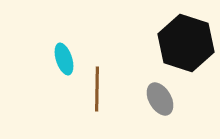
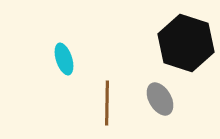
brown line: moved 10 px right, 14 px down
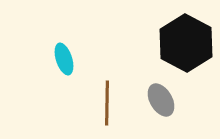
black hexagon: rotated 10 degrees clockwise
gray ellipse: moved 1 px right, 1 px down
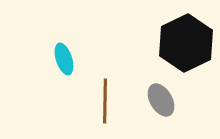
black hexagon: rotated 6 degrees clockwise
brown line: moved 2 px left, 2 px up
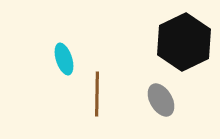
black hexagon: moved 2 px left, 1 px up
brown line: moved 8 px left, 7 px up
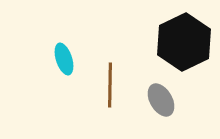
brown line: moved 13 px right, 9 px up
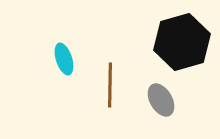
black hexagon: moved 2 px left; rotated 10 degrees clockwise
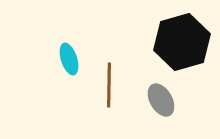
cyan ellipse: moved 5 px right
brown line: moved 1 px left
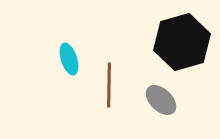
gray ellipse: rotated 16 degrees counterclockwise
